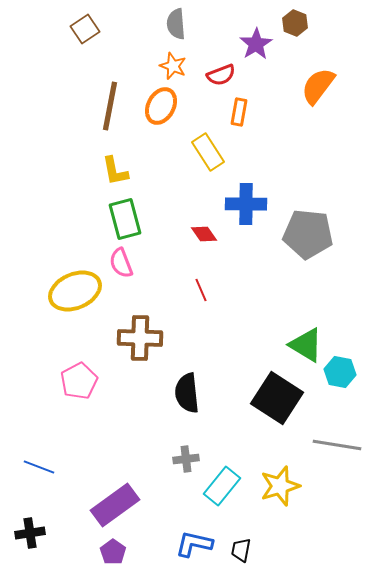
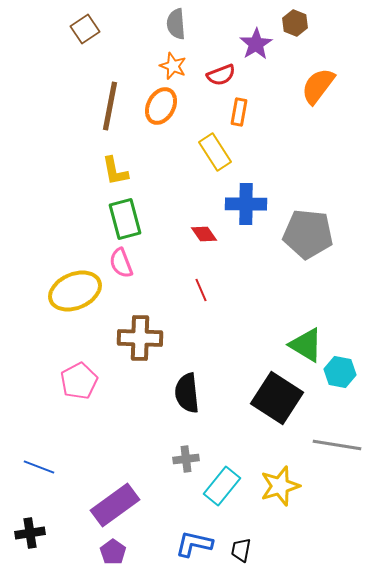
yellow rectangle: moved 7 px right
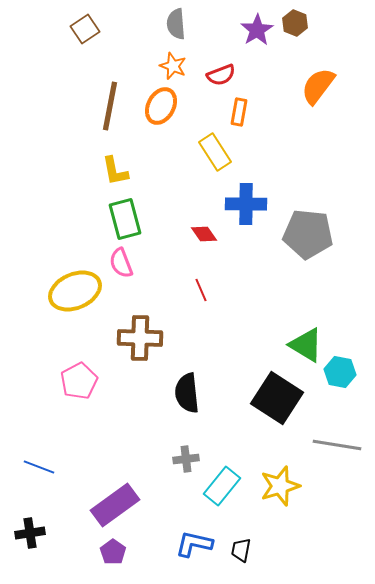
purple star: moved 1 px right, 14 px up
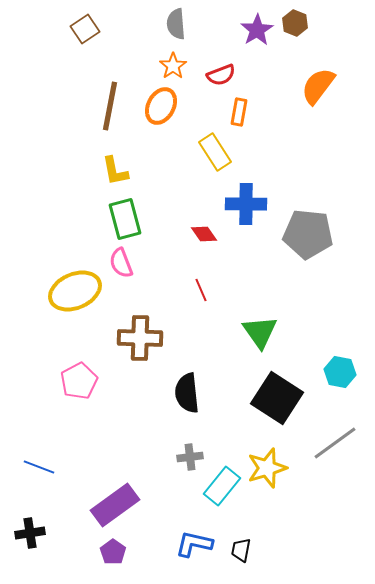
orange star: rotated 16 degrees clockwise
green triangle: moved 46 px left, 13 px up; rotated 24 degrees clockwise
gray line: moved 2 px left, 2 px up; rotated 45 degrees counterclockwise
gray cross: moved 4 px right, 2 px up
yellow star: moved 13 px left, 18 px up
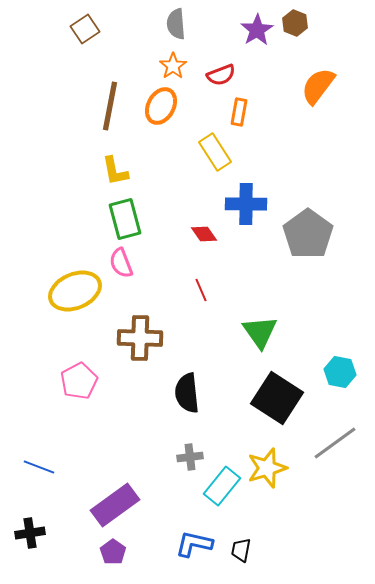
gray pentagon: rotated 30 degrees clockwise
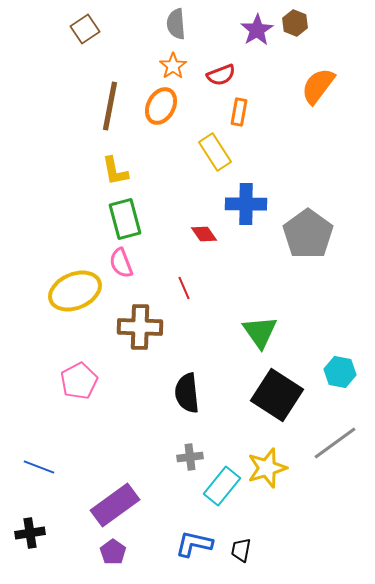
red line: moved 17 px left, 2 px up
brown cross: moved 11 px up
black square: moved 3 px up
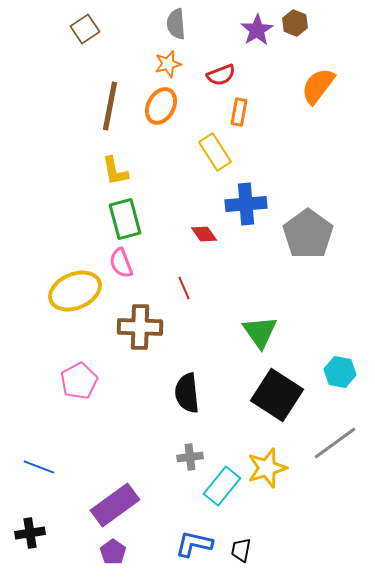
orange star: moved 5 px left, 2 px up; rotated 20 degrees clockwise
blue cross: rotated 6 degrees counterclockwise
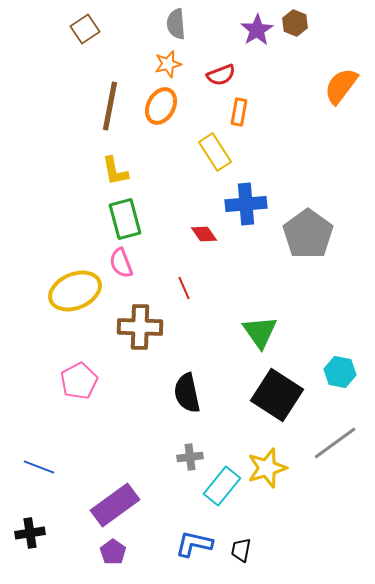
orange semicircle: moved 23 px right
black semicircle: rotated 6 degrees counterclockwise
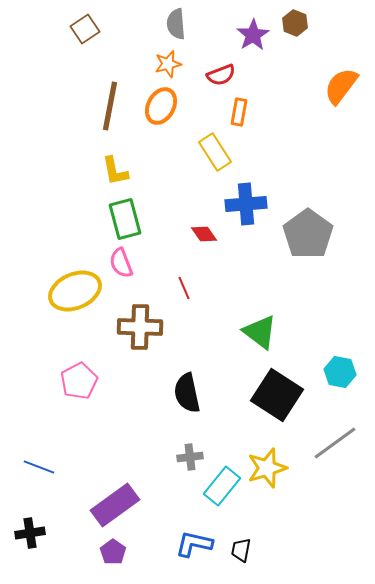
purple star: moved 4 px left, 5 px down
green triangle: rotated 18 degrees counterclockwise
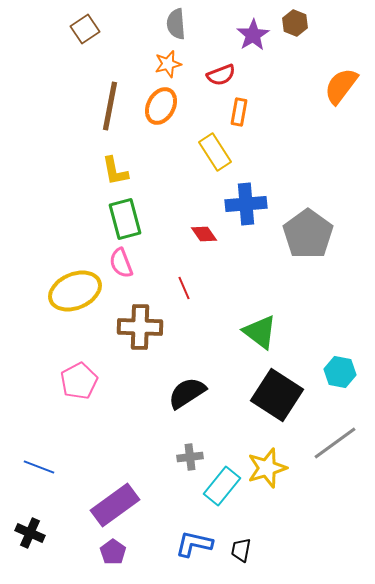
black semicircle: rotated 69 degrees clockwise
black cross: rotated 32 degrees clockwise
